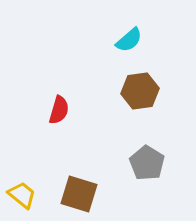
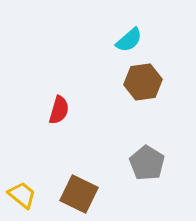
brown hexagon: moved 3 px right, 9 px up
brown square: rotated 9 degrees clockwise
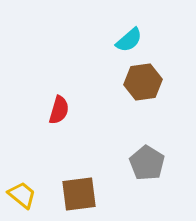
brown square: rotated 33 degrees counterclockwise
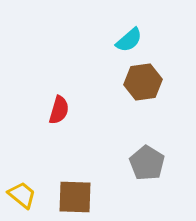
brown square: moved 4 px left, 3 px down; rotated 9 degrees clockwise
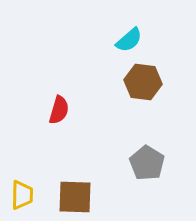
brown hexagon: rotated 15 degrees clockwise
yellow trapezoid: rotated 52 degrees clockwise
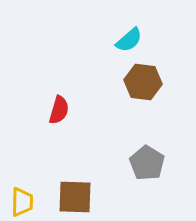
yellow trapezoid: moved 7 px down
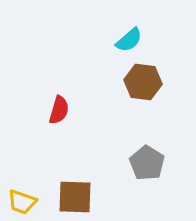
yellow trapezoid: rotated 108 degrees clockwise
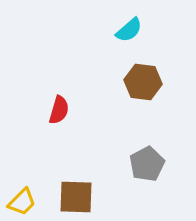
cyan semicircle: moved 10 px up
gray pentagon: moved 1 px down; rotated 12 degrees clockwise
brown square: moved 1 px right
yellow trapezoid: rotated 64 degrees counterclockwise
